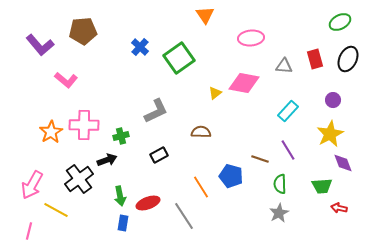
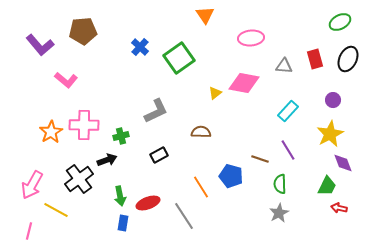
green trapezoid: moved 5 px right; rotated 60 degrees counterclockwise
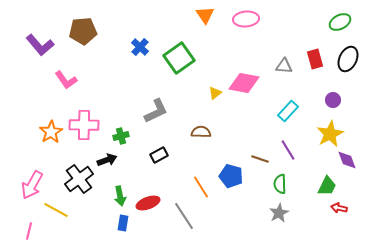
pink ellipse: moved 5 px left, 19 px up
pink L-shape: rotated 15 degrees clockwise
purple diamond: moved 4 px right, 3 px up
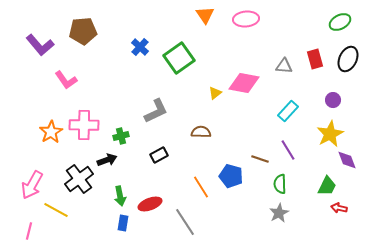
red ellipse: moved 2 px right, 1 px down
gray line: moved 1 px right, 6 px down
